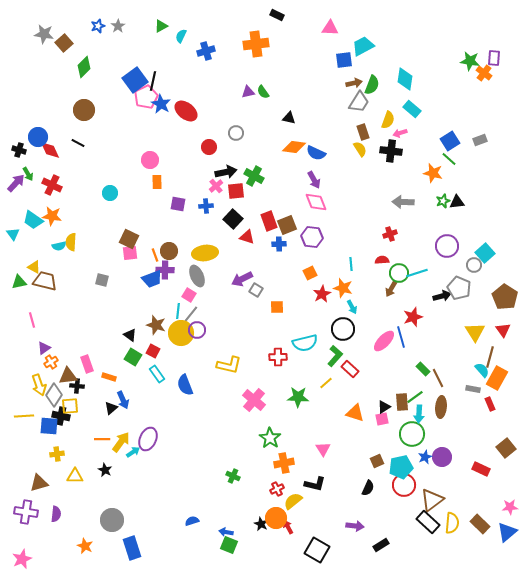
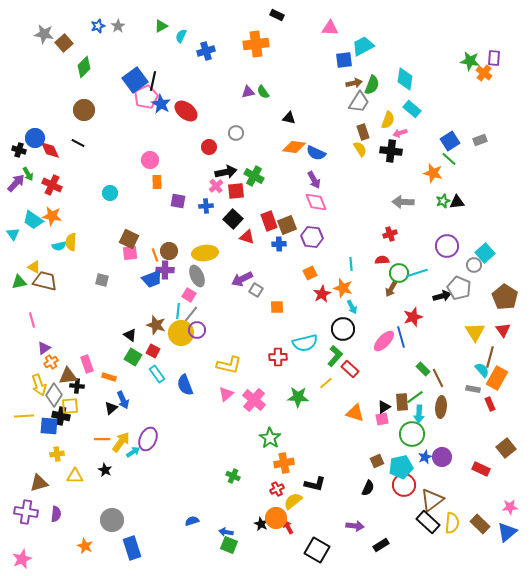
blue circle at (38, 137): moved 3 px left, 1 px down
purple square at (178, 204): moved 3 px up
pink triangle at (323, 449): moved 97 px left, 55 px up; rotated 21 degrees clockwise
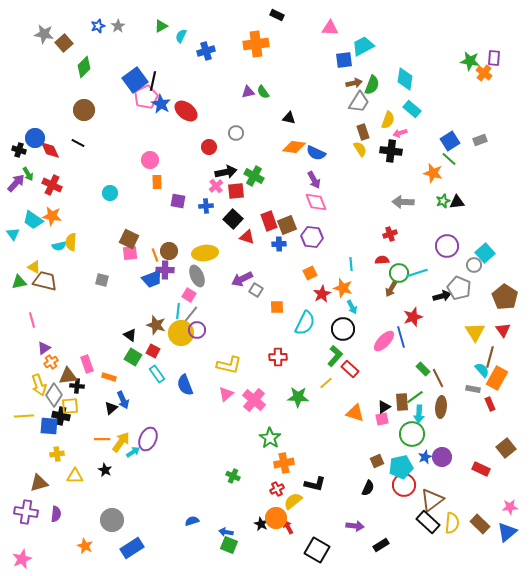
cyan semicircle at (305, 343): moved 20 px up; rotated 50 degrees counterclockwise
blue rectangle at (132, 548): rotated 75 degrees clockwise
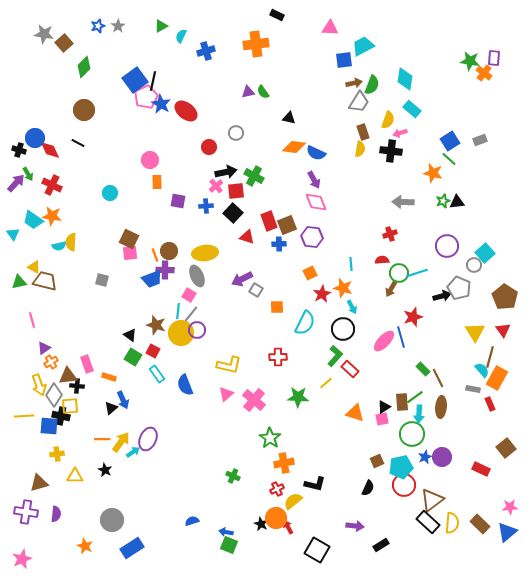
yellow semicircle at (360, 149): rotated 42 degrees clockwise
black square at (233, 219): moved 6 px up
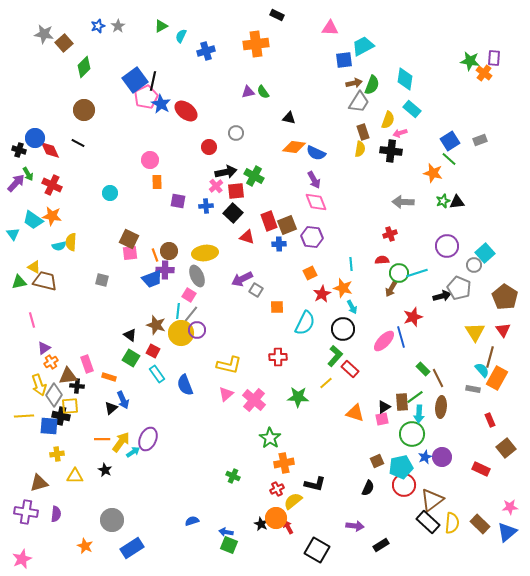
green square at (133, 357): moved 2 px left, 1 px down
red rectangle at (490, 404): moved 16 px down
